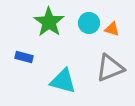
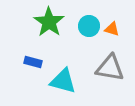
cyan circle: moved 3 px down
blue rectangle: moved 9 px right, 5 px down
gray triangle: rotated 32 degrees clockwise
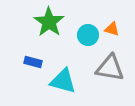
cyan circle: moved 1 px left, 9 px down
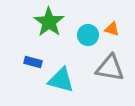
cyan triangle: moved 2 px left, 1 px up
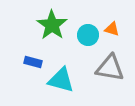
green star: moved 3 px right, 3 px down
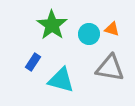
cyan circle: moved 1 px right, 1 px up
blue rectangle: rotated 72 degrees counterclockwise
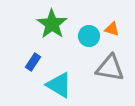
green star: moved 1 px up
cyan circle: moved 2 px down
cyan triangle: moved 2 px left, 5 px down; rotated 16 degrees clockwise
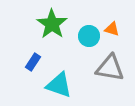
cyan triangle: rotated 12 degrees counterclockwise
